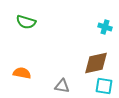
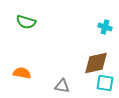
cyan square: moved 1 px right, 3 px up
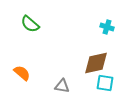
green semicircle: moved 4 px right, 2 px down; rotated 24 degrees clockwise
cyan cross: moved 2 px right
orange semicircle: rotated 30 degrees clockwise
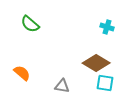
brown diamond: rotated 44 degrees clockwise
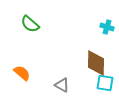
brown diamond: rotated 60 degrees clockwise
gray triangle: moved 1 px up; rotated 21 degrees clockwise
